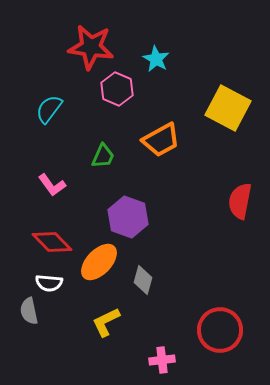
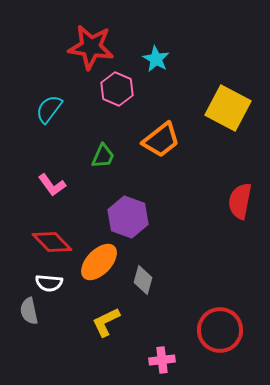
orange trapezoid: rotated 9 degrees counterclockwise
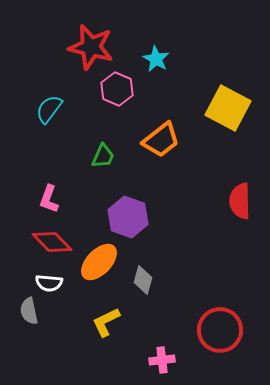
red star: rotated 6 degrees clockwise
pink L-shape: moved 3 px left, 14 px down; rotated 56 degrees clockwise
red semicircle: rotated 12 degrees counterclockwise
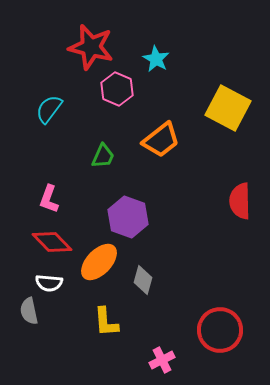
yellow L-shape: rotated 68 degrees counterclockwise
pink cross: rotated 20 degrees counterclockwise
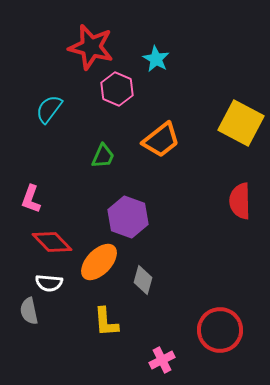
yellow square: moved 13 px right, 15 px down
pink L-shape: moved 18 px left
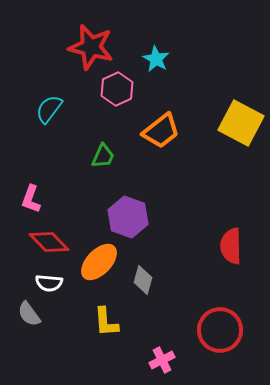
pink hexagon: rotated 12 degrees clockwise
orange trapezoid: moved 9 px up
red semicircle: moved 9 px left, 45 px down
red diamond: moved 3 px left
gray semicircle: moved 3 px down; rotated 24 degrees counterclockwise
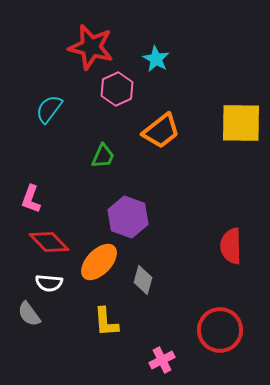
yellow square: rotated 27 degrees counterclockwise
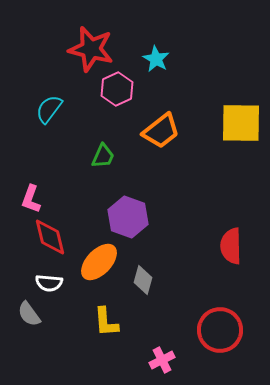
red star: moved 2 px down
red diamond: moved 1 px right, 5 px up; rotated 30 degrees clockwise
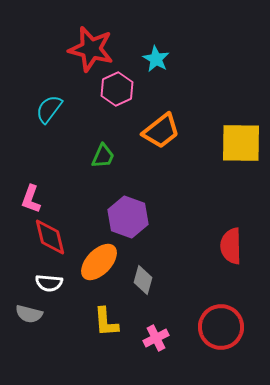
yellow square: moved 20 px down
gray semicircle: rotated 40 degrees counterclockwise
red circle: moved 1 px right, 3 px up
pink cross: moved 6 px left, 22 px up
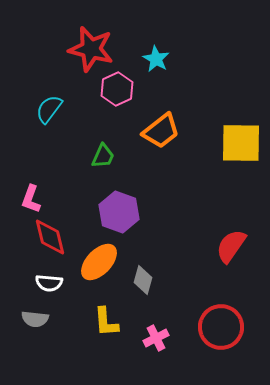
purple hexagon: moved 9 px left, 5 px up
red semicircle: rotated 36 degrees clockwise
gray semicircle: moved 6 px right, 5 px down; rotated 8 degrees counterclockwise
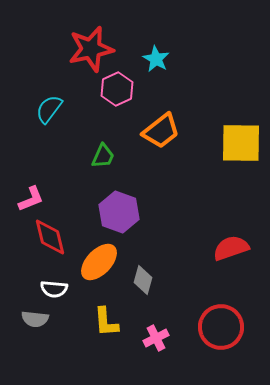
red star: rotated 27 degrees counterclockwise
pink L-shape: rotated 132 degrees counterclockwise
red semicircle: moved 2 px down; rotated 36 degrees clockwise
white semicircle: moved 5 px right, 6 px down
